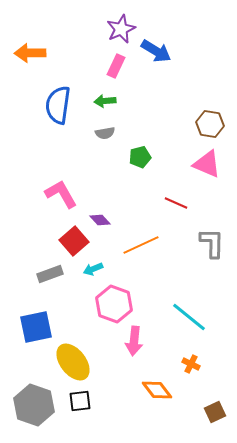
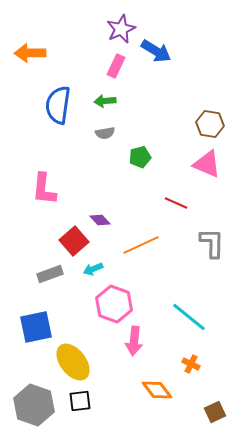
pink L-shape: moved 17 px left, 5 px up; rotated 144 degrees counterclockwise
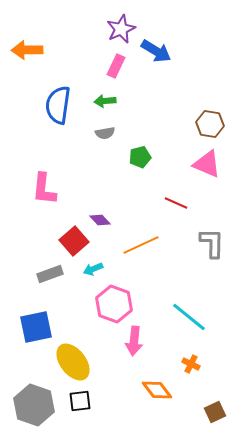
orange arrow: moved 3 px left, 3 px up
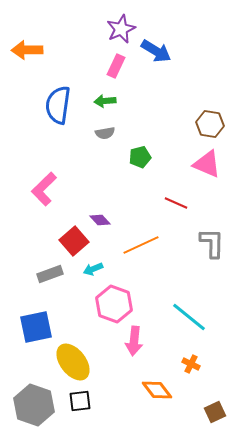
pink L-shape: rotated 40 degrees clockwise
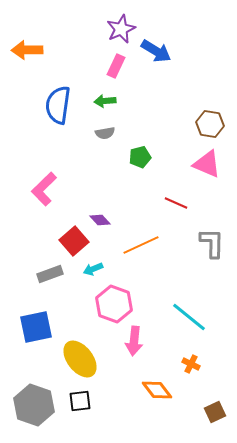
yellow ellipse: moved 7 px right, 3 px up
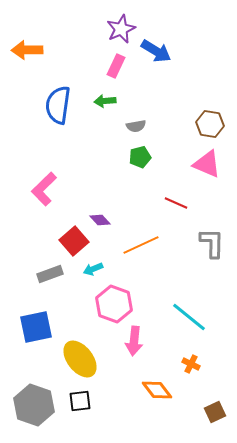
gray semicircle: moved 31 px right, 7 px up
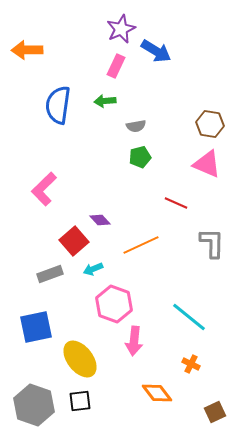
orange diamond: moved 3 px down
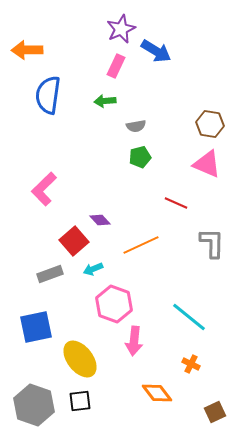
blue semicircle: moved 10 px left, 10 px up
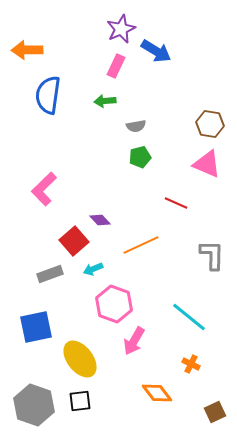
gray L-shape: moved 12 px down
pink arrow: rotated 24 degrees clockwise
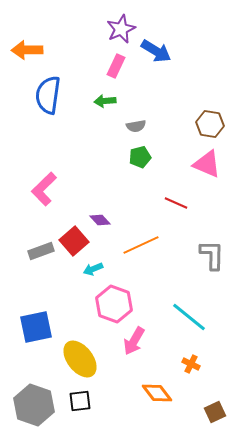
gray rectangle: moved 9 px left, 23 px up
